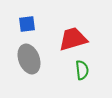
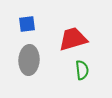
gray ellipse: moved 1 px down; rotated 24 degrees clockwise
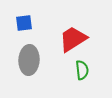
blue square: moved 3 px left, 1 px up
red trapezoid: rotated 16 degrees counterclockwise
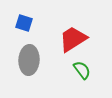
blue square: rotated 24 degrees clockwise
green semicircle: rotated 30 degrees counterclockwise
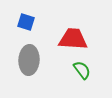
blue square: moved 2 px right, 1 px up
red trapezoid: rotated 36 degrees clockwise
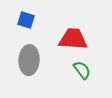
blue square: moved 2 px up
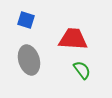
gray ellipse: rotated 20 degrees counterclockwise
